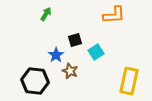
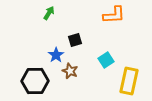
green arrow: moved 3 px right, 1 px up
cyan square: moved 10 px right, 8 px down
black hexagon: rotated 8 degrees counterclockwise
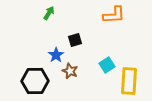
cyan square: moved 1 px right, 5 px down
yellow rectangle: rotated 8 degrees counterclockwise
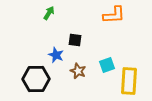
black square: rotated 24 degrees clockwise
blue star: rotated 14 degrees counterclockwise
cyan square: rotated 14 degrees clockwise
brown star: moved 8 px right
black hexagon: moved 1 px right, 2 px up
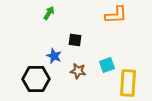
orange L-shape: moved 2 px right
blue star: moved 2 px left, 1 px down
brown star: rotated 14 degrees counterclockwise
yellow rectangle: moved 1 px left, 2 px down
